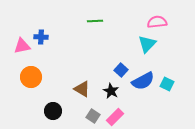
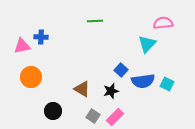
pink semicircle: moved 6 px right, 1 px down
blue semicircle: rotated 20 degrees clockwise
black star: rotated 28 degrees clockwise
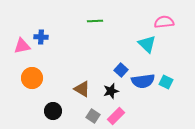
pink semicircle: moved 1 px right, 1 px up
cyan triangle: rotated 30 degrees counterclockwise
orange circle: moved 1 px right, 1 px down
cyan square: moved 1 px left, 2 px up
pink rectangle: moved 1 px right, 1 px up
